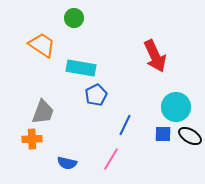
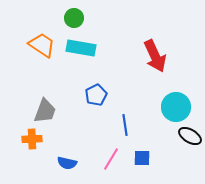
cyan rectangle: moved 20 px up
gray trapezoid: moved 2 px right, 1 px up
blue line: rotated 35 degrees counterclockwise
blue square: moved 21 px left, 24 px down
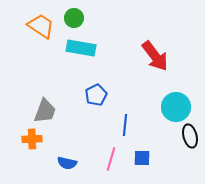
orange trapezoid: moved 1 px left, 19 px up
red arrow: rotated 12 degrees counterclockwise
blue line: rotated 15 degrees clockwise
black ellipse: rotated 45 degrees clockwise
pink line: rotated 15 degrees counterclockwise
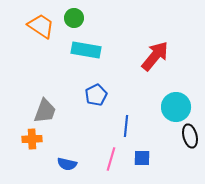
cyan rectangle: moved 5 px right, 2 px down
red arrow: rotated 104 degrees counterclockwise
blue line: moved 1 px right, 1 px down
blue semicircle: moved 1 px down
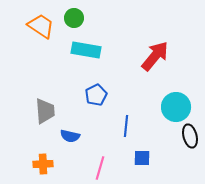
gray trapezoid: rotated 24 degrees counterclockwise
orange cross: moved 11 px right, 25 px down
pink line: moved 11 px left, 9 px down
blue semicircle: moved 3 px right, 28 px up
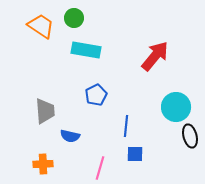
blue square: moved 7 px left, 4 px up
